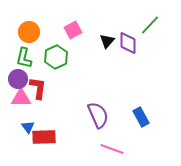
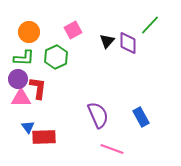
green L-shape: rotated 100 degrees counterclockwise
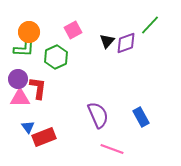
purple diamond: moved 2 px left; rotated 70 degrees clockwise
green L-shape: moved 9 px up
pink triangle: moved 1 px left
red rectangle: rotated 20 degrees counterclockwise
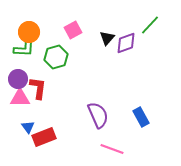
black triangle: moved 3 px up
green hexagon: rotated 10 degrees clockwise
